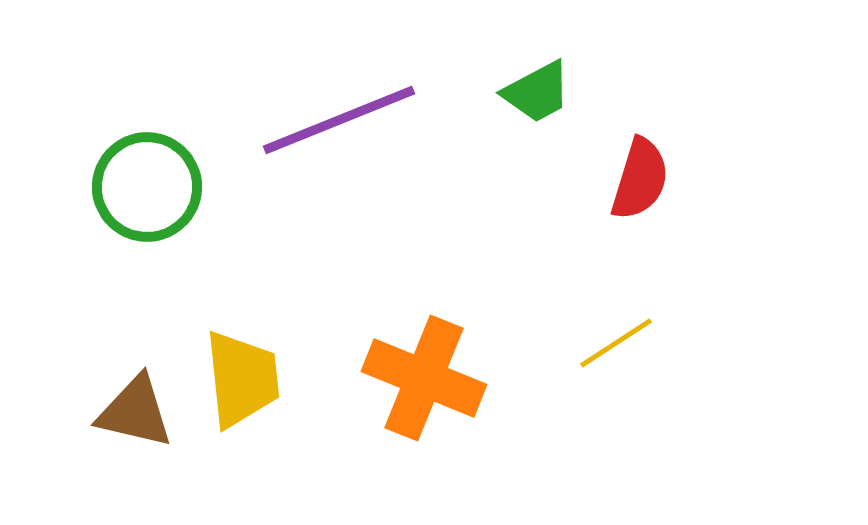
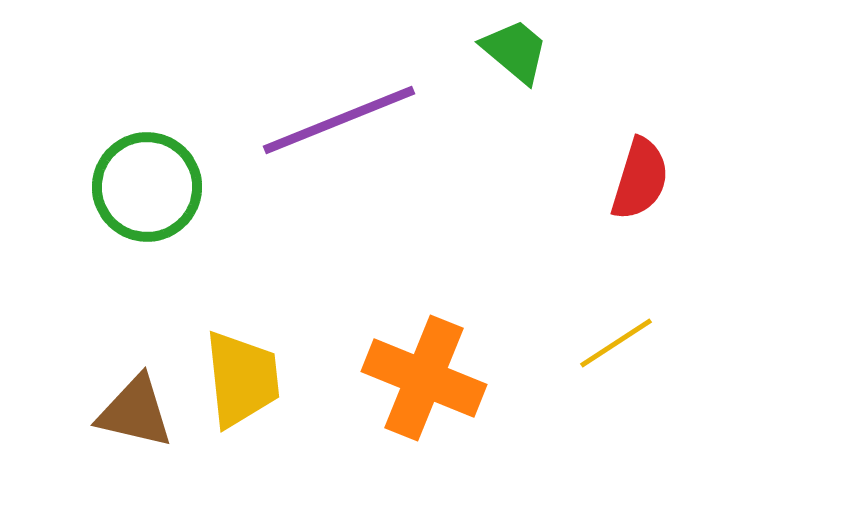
green trapezoid: moved 22 px left, 41 px up; rotated 112 degrees counterclockwise
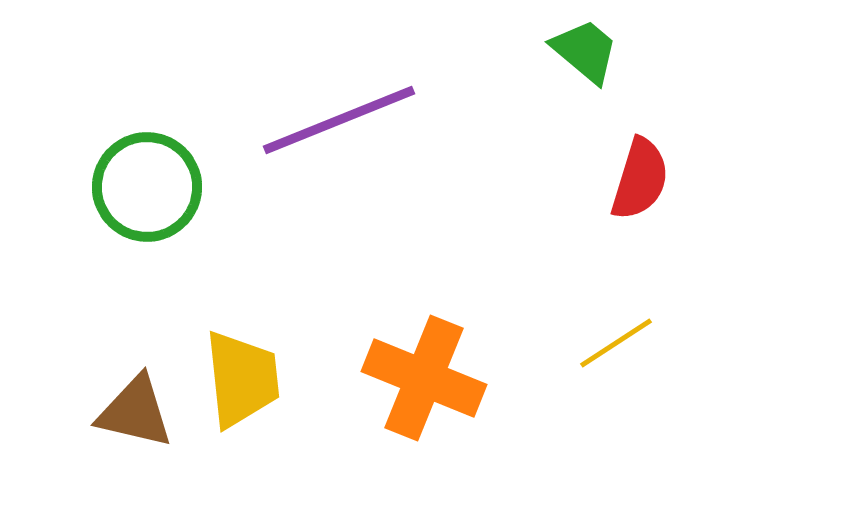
green trapezoid: moved 70 px right
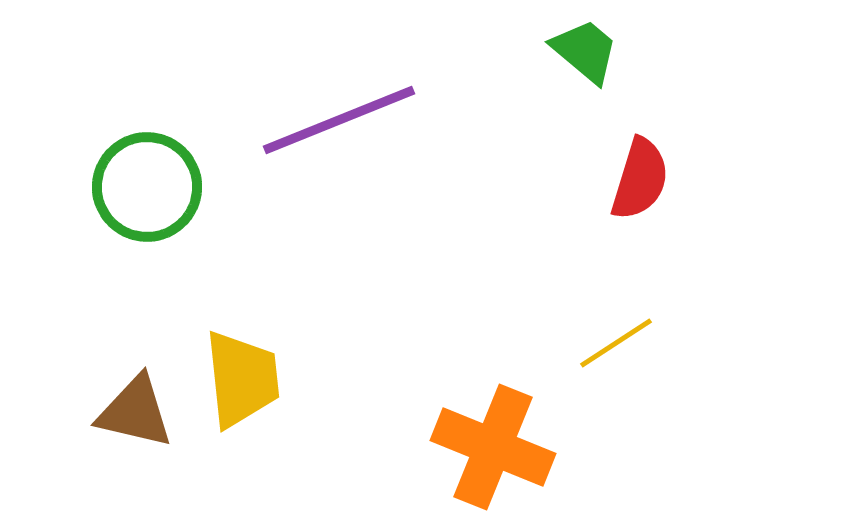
orange cross: moved 69 px right, 69 px down
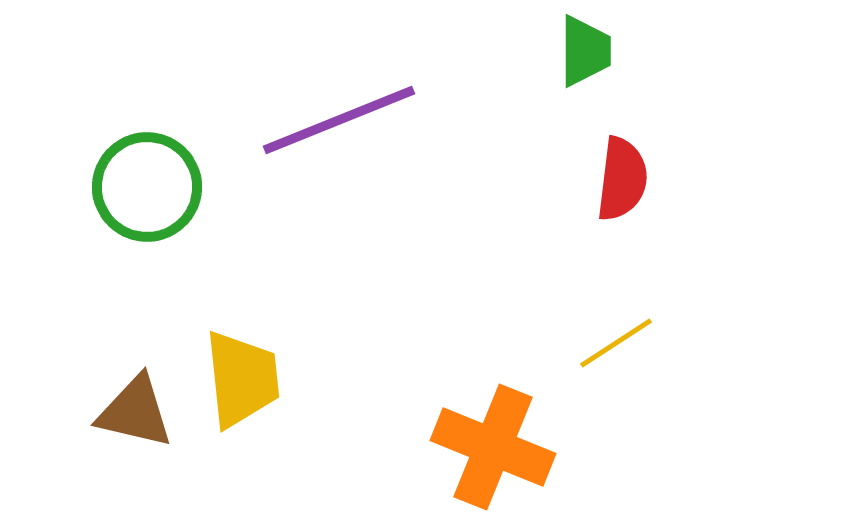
green trapezoid: rotated 50 degrees clockwise
red semicircle: moved 18 px left; rotated 10 degrees counterclockwise
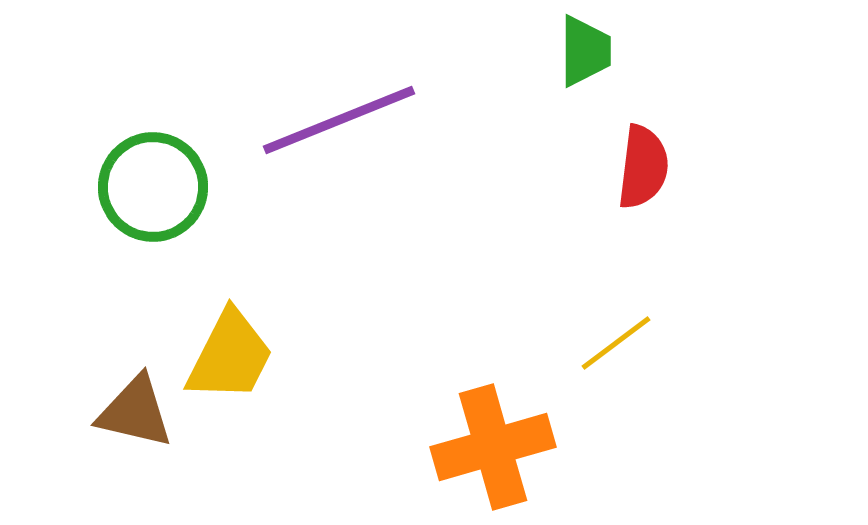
red semicircle: moved 21 px right, 12 px up
green circle: moved 6 px right
yellow line: rotated 4 degrees counterclockwise
yellow trapezoid: moved 12 px left, 23 px up; rotated 33 degrees clockwise
orange cross: rotated 38 degrees counterclockwise
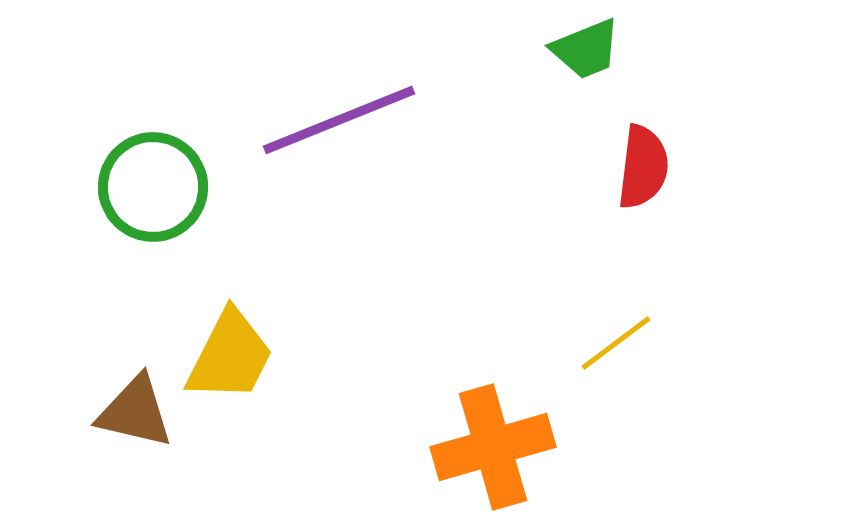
green trapezoid: moved 1 px right, 2 px up; rotated 68 degrees clockwise
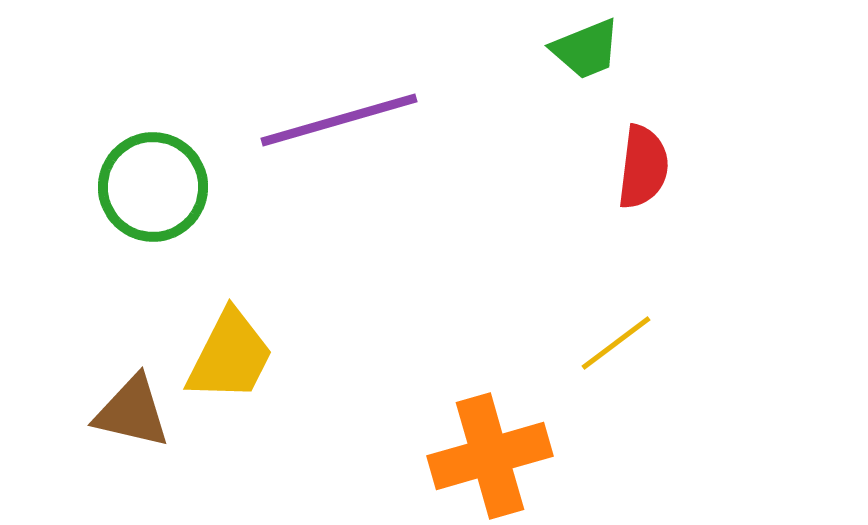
purple line: rotated 6 degrees clockwise
brown triangle: moved 3 px left
orange cross: moved 3 px left, 9 px down
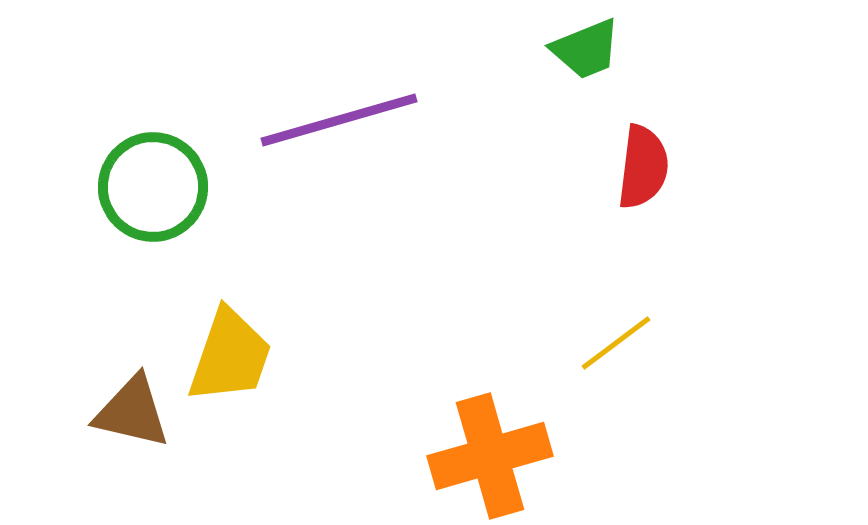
yellow trapezoid: rotated 8 degrees counterclockwise
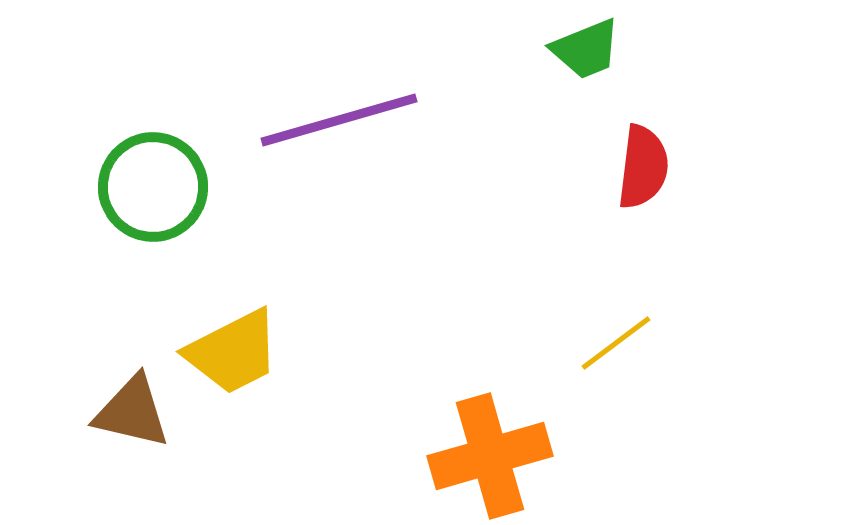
yellow trapezoid: moved 3 px right, 4 px up; rotated 44 degrees clockwise
